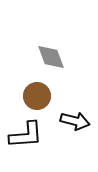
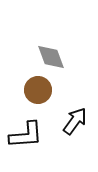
brown circle: moved 1 px right, 6 px up
black arrow: rotated 68 degrees counterclockwise
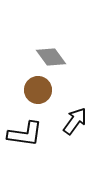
gray diamond: rotated 16 degrees counterclockwise
black L-shape: moved 1 px left, 1 px up; rotated 12 degrees clockwise
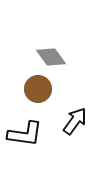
brown circle: moved 1 px up
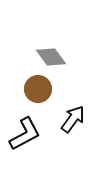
black arrow: moved 2 px left, 2 px up
black L-shape: rotated 36 degrees counterclockwise
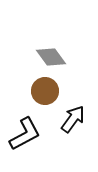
brown circle: moved 7 px right, 2 px down
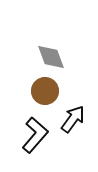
gray diamond: rotated 16 degrees clockwise
black L-shape: moved 10 px right, 1 px down; rotated 21 degrees counterclockwise
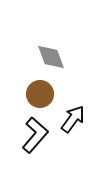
brown circle: moved 5 px left, 3 px down
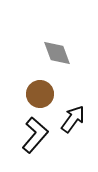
gray diamond: moved 6 px right, 4 px up
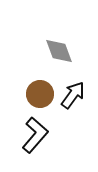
gray diamond: moved 2 px right, 2 px up
black arrow: moved 24 px up
